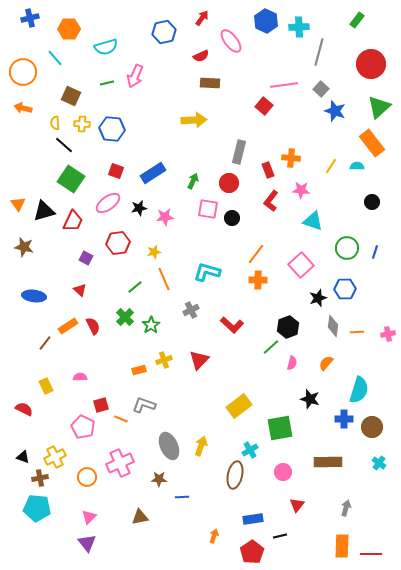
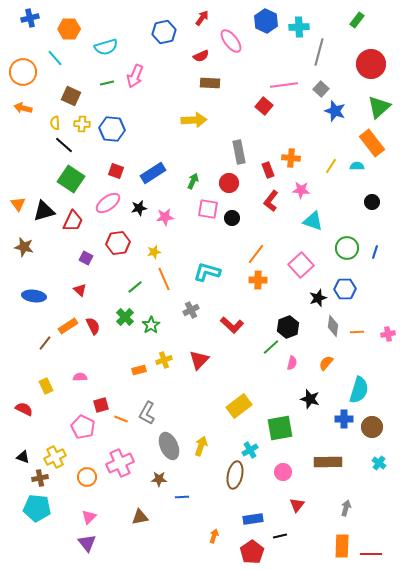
gray rectangle at (239, 152): rotated 25 degrees counterclockwise
gray L-shape at (144, 405): moved 3 px right, 8 px down; rotated 80 degrees counterclockwise
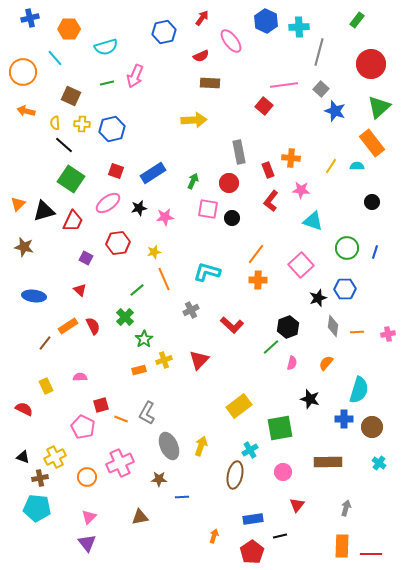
orange arrow at (23, 108): moved 3 px right, 3 px down
blue hexagon at (112, 129): rotated 20 degrees counterclockwise
orange triangle at (18, 204): rotated 21 degrees clockwise
green line at (135, 287): moved 2 px right, 3 px down
green star at (151, 325): moved 7 px left, 14 px down
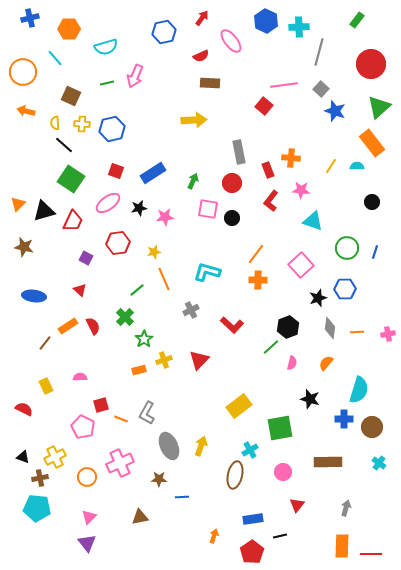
red circle at (229, 183): moved 3 px right
gray diamond at (333, 326): moved 3 px left, 2 px down
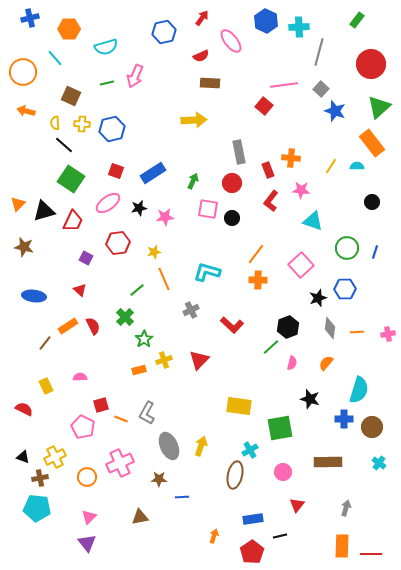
yellow rectangle at (239, 406): rotated 45 degrees clockwise
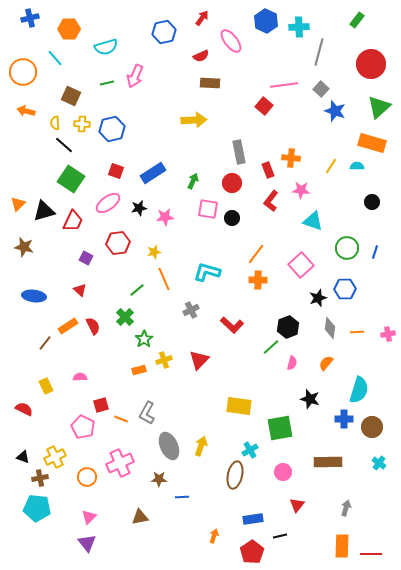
orange rectangle at (372, 143): rotated 36 degrees counterclockwise
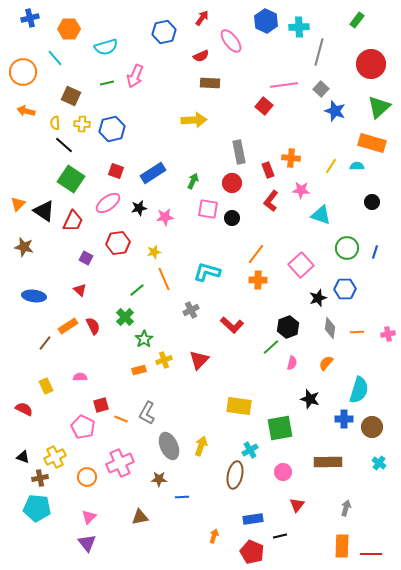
black triangle at (44, 211): rotated 50 degrees clockwise
cyan triangle at (313, 221): moved 8 px right, 6 px up
red pentagon at (252, 552): rotated 15 degrees counterclockwise
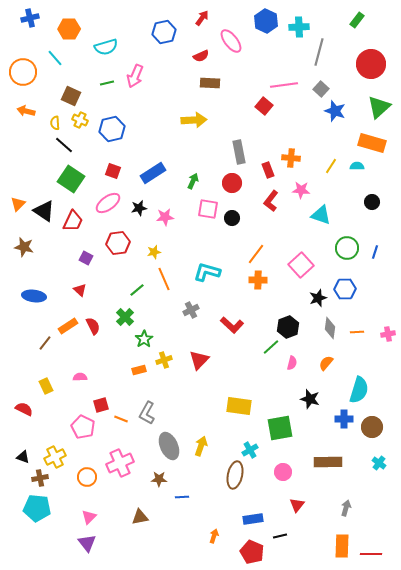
yellow cross at (82, 124): moved 2 px left, 4 px up; rotated 21 degrees clockwise
red square at (116, 171): moved 3 px left
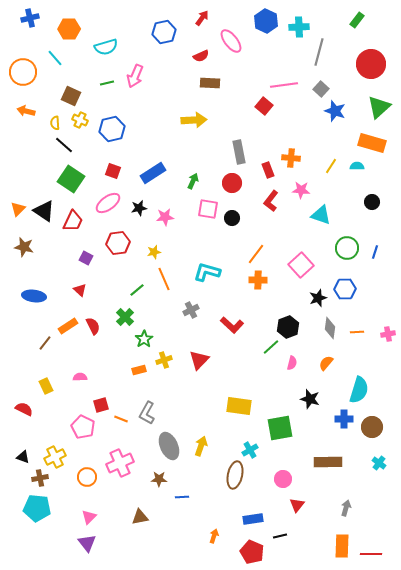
orange triangle at (18, 204): moved 5 px down
pink circle at (283, 472): moved 7 px down
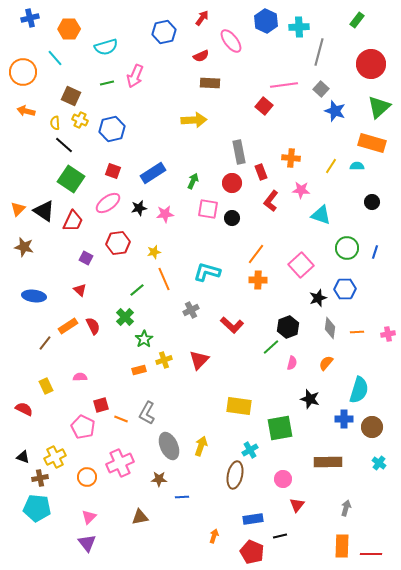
red rectangle at (268, 170): moved 7 px left, 2 px down
pink star at (165, 217): moved 3 px up
